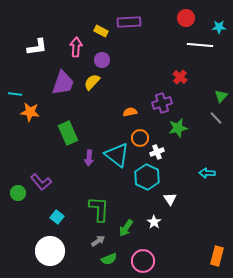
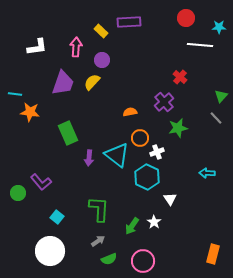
yellow rectangle: rotated 16 degrees clockwise
purple cross: moved 2 px right, 1 px up; rotated 24 degrees counterclockwise
green arrow: moved 6 px right, 2 px up
orange rectangle: moved 4 px left, 2 px up
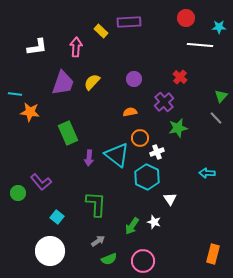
purple circle: moved 32 px right, 19 px down
green L-shape: moved 3 px left, 5 px up
white star: rotated 16 degrees counterclockwise
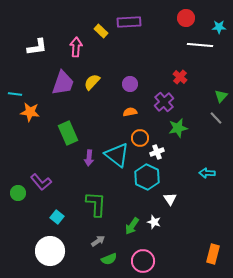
purple circle: moved 4 px left, 5 px down
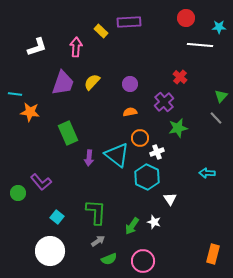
white L-shape: rotated 10 degrees counterclockwise
green L-shape: moved 8 px down
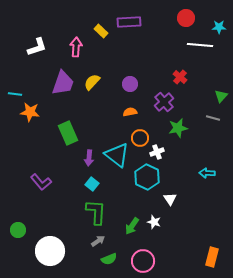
gray line: moved 3 px left; rotated 32 degrees counterclockwise
green circle: moved 37 px down
cyan square: moved 35 px right, 33 px up
orange rectangle: moved 1 px left, 3 px down
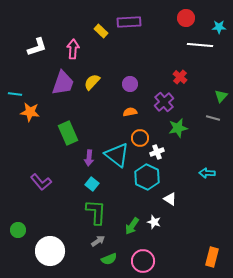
pink arrow: moved 3 px left, 2 px down
white triangle: rotated 24 degrees counterclockwise
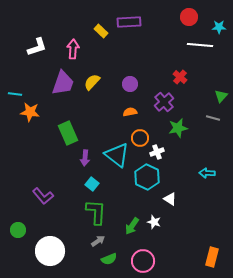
red circle: moved 3 px right, 1 px up
purple arrow: moved 4 px left
purple L-shape: moved 2 px right, 14 px down
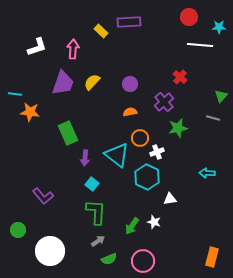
white triangle: rotated 40 degrees counterclockwise
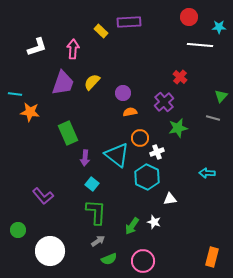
purple circle: moved 7 px left, 9 px down
